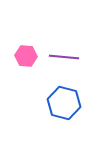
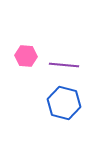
purple line: moved 8 px down
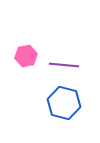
pink hexagon: rotated 15 degrees counterclockwise
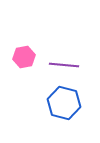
pink hexagon: moved 2 px left, 1 px down
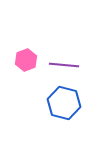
pink hexagon: moved 2 px right, 3 px down; rotated 10 degrees counterclockwise
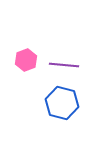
blue hexagon: moved 2 px left
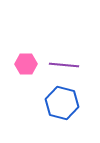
pink hexagon: moved 4 px down; rotated 20 degrees clockwise
